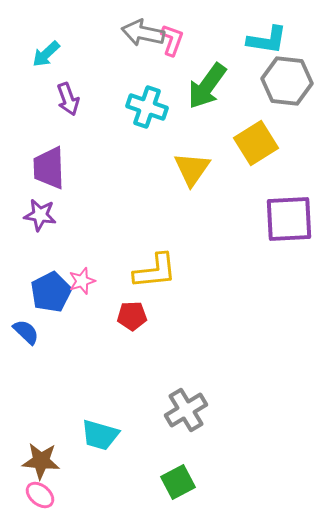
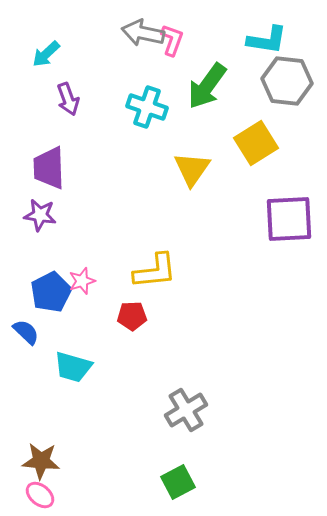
cyan trapezoid: moved 27 px left, 68 px up
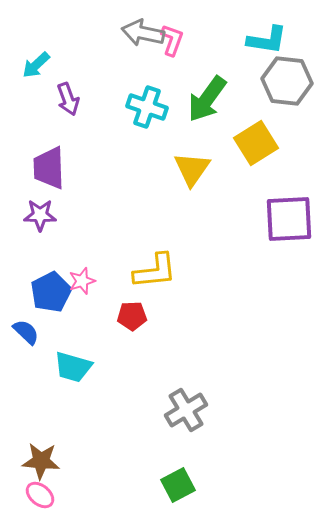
cyan arrow: moved 10 px left, 11 px down
green arrow: moved 13 px down
purple star: rotated 8 degrees counterclockwise
green square: moved 3 px down
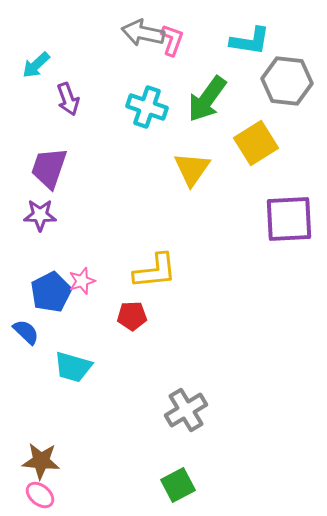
cyan L-shape: moved 17 px left, 1 px down
purple trapezoid: rotated 21 degrees clockwise
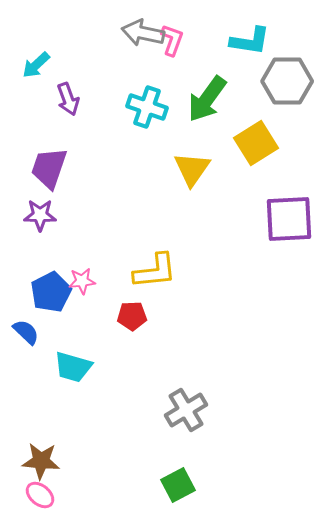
gray hexagon: rotated 6 degrees counterclockwise
pink star: rotated 12 degrees clockwise
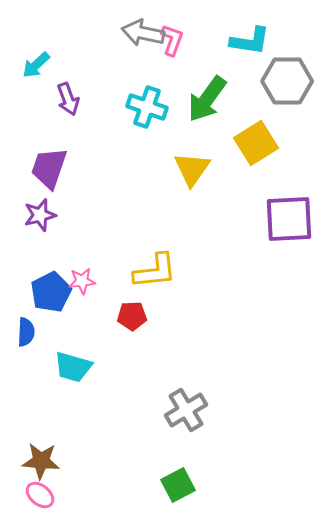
purple star: rotated 16 degrees counterclockwise
blue semicircle: rotated 48 degrees clockwise
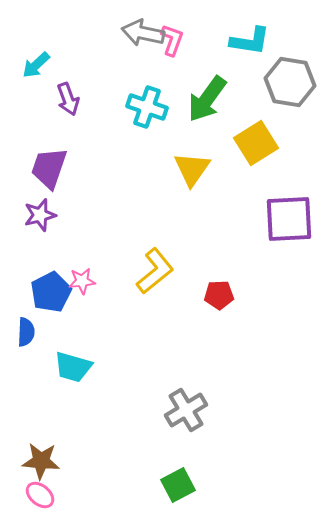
gray hexagon: moved 3 px right, 1 px down; rotated 9 degrees clockwise
yellow L-shape: rotated 33 degrees counterclockwise
red pentagon: moved 87 px right, 21 px up
